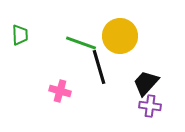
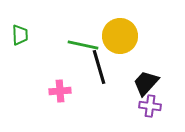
green line: moved 2 px right, 2 px down; rotated 8 degrees counterclockwise
pink cross: rotated 20 degrees counterclockwise
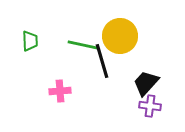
green trapezoid: moved 10 px right, 6 px down
black line: moved 3 px right, 6 px up
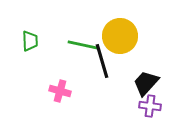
pink cross: rotated 20 degrees clockwise
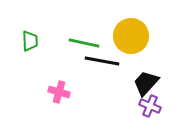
yellow circle: moved 11 px right
green line: moved 1 px right, 2 px up
black line: rotated 64 degrees counterclockwise
pink cross: moved 1 px left, 1 px down
purple cross: rotated 15 degrees clockwise
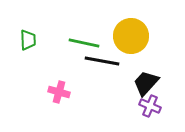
green trapezoid: moved 2 px left, 1 px up
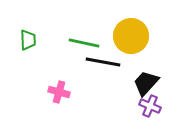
black line: moved 1 px right, 1 px down
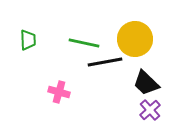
yellow circle: moved 4 px right, 3 px down
black line: moved 2 px right; rotated 20 degrees counterclockwise
black trapezoid: rotated 88 degrees counterclockwise
purple cross: moved 4 px down; rotated 25 degrees clockwise
